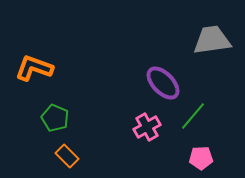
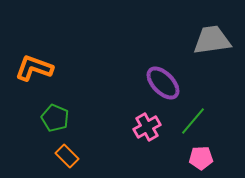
green line: moved 5 px down
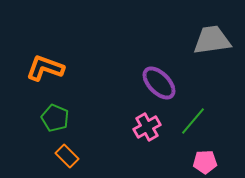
orange L-shape: moved 11 px right
purple ellipse: moved 4 px left
pink pentagon: moved 4 px right, 4 px down
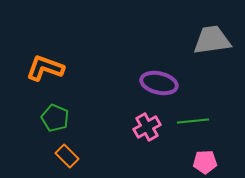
purple ellipse: rotated 33 degrees counterclockwise
green line: rotated 44 degrees clockwise
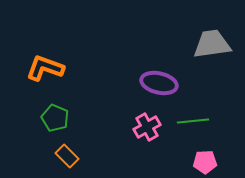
gray trapezoid: moved 4 px down
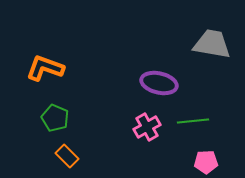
gray trapezoid: rotated 18 degrees clockwise
pink pentagon: moved 1 px right
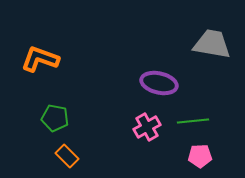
orange L-shape: moved 5 px left, 9 px up
green pentagon: rotated 12 degrees counterclockwise
pink pentagon: moved 6 px left, 6 px up
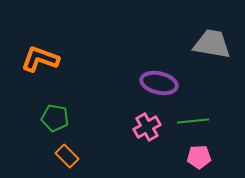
pink pentagon: moved 1 px left, 1 px down
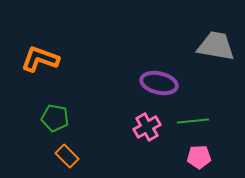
gray trapezoid: moved 4 px right, 2 px down
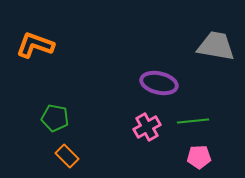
orange L-shape: moved 5 px left, 14 px up
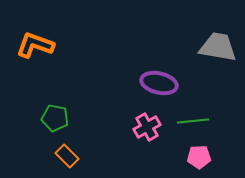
gray trapezoid: moved 2 px right, 1 px down
